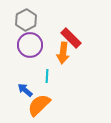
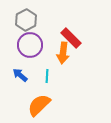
blue arrow: moved 5 px left, 15 px up
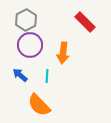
red rectangle: moved 14 px right, 16 px up
orange semicircle: rotated 90 degrees counterclockwise
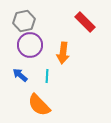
gray hexagon: moved 2 px left, 1 px down; rotated 15 degrees clockwise
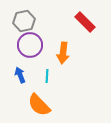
blue arrow: rotated 28 degrees clockwise
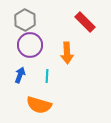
gray hexagon: moved 1 px right, 1 px up; rotated 20 degrees counterclockwise
orange arrow: moved 4 px right; rotated 10 degrees counterclockwise
blue arrow: rotated 42 degrees clockwise
orange semicircle: rotated 30 degrees counterclockwise
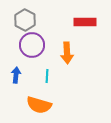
red rectangle: rotated 45 degrees counterclockwise
purple circle: moved 2 px right
blue arrow: moved 4 px left; rotated 14 degrees counterclockwise
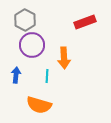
red rectangle: rotated 20 degrees counterclockwise
orange arrow: moved 3 px left, 5 px down
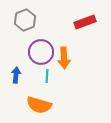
gray hexagon: rotated 10 degrees clockwise
purple circle: moved 9 px right, 7 px down
